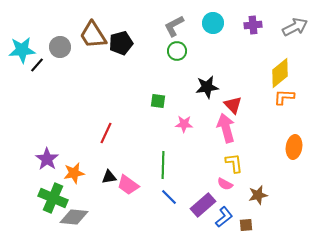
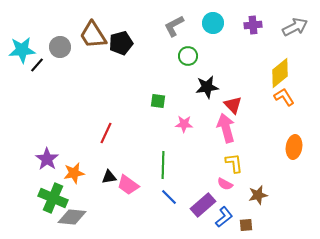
green circle: moved 11 px right, 5 px down
orange L-shape: rotated 55 degrees clockwise
gray diamond: moved 2 px left
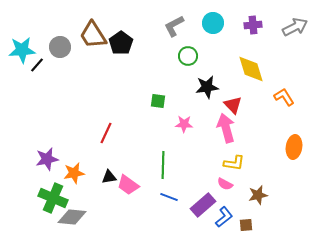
black pentagon: rotated 20 degrees counterclockwise
yellow diamond: moved 29 px left, 4 px up; rotated 68 degrees counterclockwise
purple star: rotated 25 degrees clockwise
yellow L-shape: rotated 105 degrees clockwise
blue line: rotated 24 degrees counterclockwise
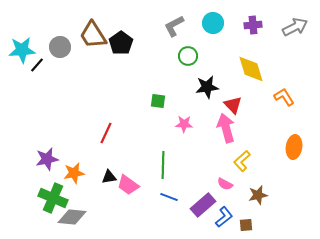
yellow L-shape: moved 8 px right, 2 px up; rotated 130 degrees clockwise
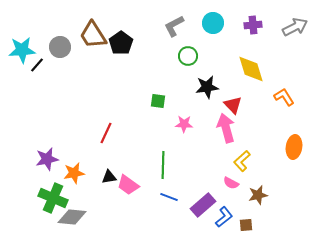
pink semicircle: moved 6 px right, 1 px up
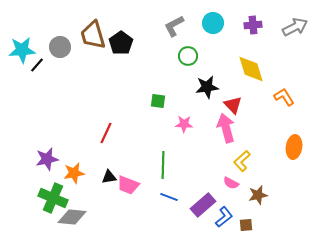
brown trapezoid: rotated 16 degrees clockwise
pink trapezoid: rotated 15 degrees counterclockwise
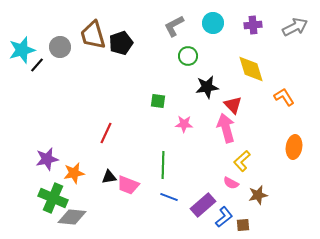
black pentagon: rotated 15 degrees clockwise
cyan star: rotated 12 degrees counterclockwise
brown square: moved 3 px left
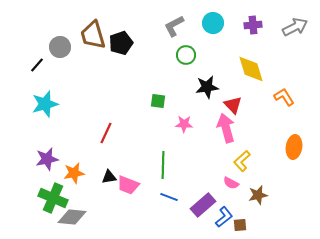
cyan star: moved 23 px right, 54 px down
green circle: moved 2 px left, 1 px up
brown square: moved 3 px left
